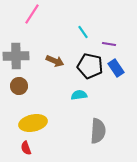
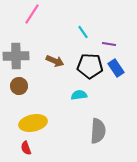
black pentagon: rotated 10 degrees counterclockwise
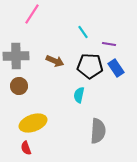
cyan semicircle: rotated 70 degrees counterclockwise
yellow ellipse: rotated 8 degrees counterclockwise
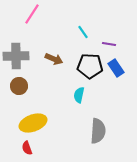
brown arrow: moved 1 px left, 2 px up
red semicircle: moved 1 px right
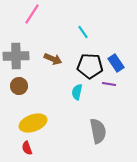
purple line: moved 40 px down
brown arrow: moved 1 px left
blue rectangle: moved 5 px up
cyan semicircle: moved 2 px left, 3 px up
gray semicircle: rotated 15 degrees counterclockwise
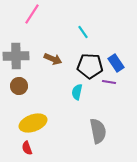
purple line: moved 2 px up
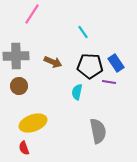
brown arrow: moved 3 px down
red semicircle: moved 3 px left
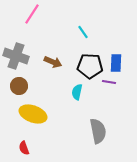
gray cross: rotated 20 degrees clockwise
blue rectangle: rotated 36 degrees clockwise
yellow ellipse: moved 9 px up; rotated 40 degrees clockwise
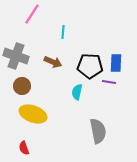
cyan line: moved 20 px left; rotated 40 degrees clockwise
brown circle: moved 3 px right
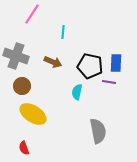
black pentagon: rotated 10 degrees clockwise
yellow ellipse: rotated 12 degrees clockwise
